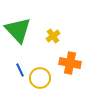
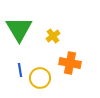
green triangle: moved 1 px right, 1 px up; rotated 12 degrees clockwise
blue line: rotated 16 degrees clockwise
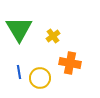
blue line: moved 1 px left, 2 px down
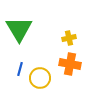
yellow cross: moved 16 px right, 2 px down; rotated 24 degrees clockwise
orange cross: moved 1 px down
blue line: moved 1 px right, 3 px up; rotated 24 degrees clockwise
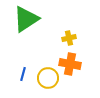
green triangle: moved 7 px right, 10 px up; rotated 28 degrees clockwise
blue line: moved 3 px right, 5 px down
yellow circle: moved 8 px right
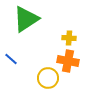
yellow cross: rotated 16 degrees clockwise
orange cross: moved 2 px left, 3 px up
blue line: moved 12 px left, 15 px up; rotated 64 degrees counterclockwise
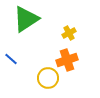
yellow cross: moved 5 px up; rotated 32 degrees counterclockwise
orange cross: moved 1 px left, 1 px up; rotated 30 degrees counterclockwise
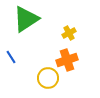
blue line: moved 2 px up; rotated 16 degrees clockwise
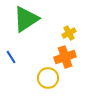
orange cross: moved 2 px left, 3 px up
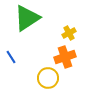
green triangle: moved 1 px right, 1 px up
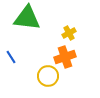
green triangle: rotated 40 degrees clockwise
yellow circle: moved 2 px up
